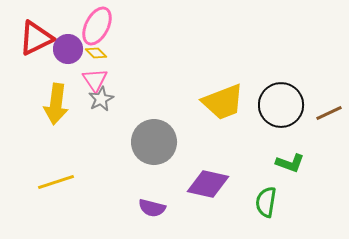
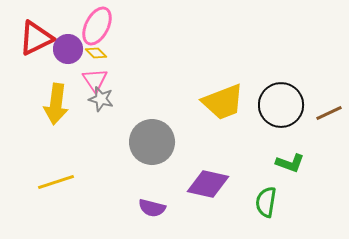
gray star: rotated 30 degrees counterclockwise
gray circle: moved 2 px left
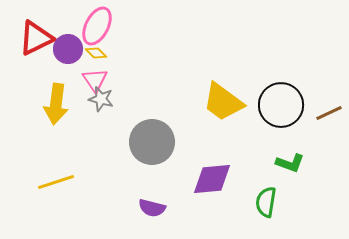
yellow trapezoid: rotated 57 degrees clockwise
purple diamond: moved 4 px right, 5 px up; rotated 18 degrees counterclockwise
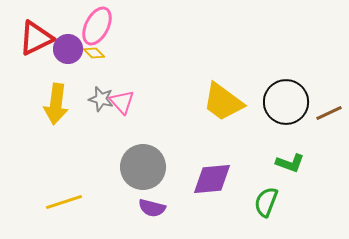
yellow diamond: moved 2 px left
pink triangle: moved 27 px right, 22 px down; rotated 8 degrees counterclockwise
black circle: moved 5 px right, 3 px up
gray circle: moved 9 px left, 25 px down
yellow line: moved 8 px right, 20 px down
green semicircle: rotated 12 degrees clockwise
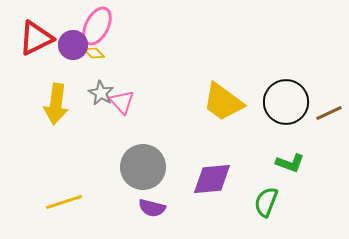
purple circle: moved 5 px right, 4 px up
gray star: moved 6 px up; rotated 15 degrees clockwise
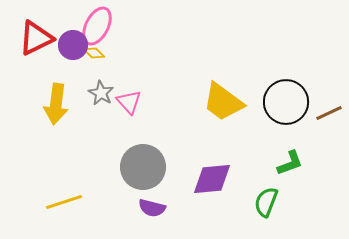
pink triangle: moved 7 px right
green L-shape: rotated 40 degrees counterclockwise
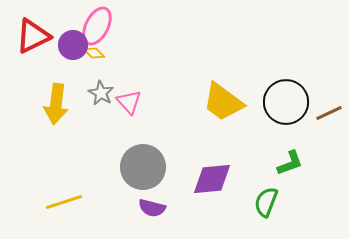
red triangle: moved 3 px left, 2 px up
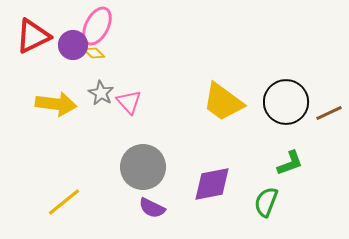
yellow arrow: rotated 90 degrees counterclockwise
purple diamond: moved 5 px down; rotated 6 degrees counterclockwise
yellow line: rotated 21 degrees counterclockwise
purple semicircle: rotated 12 degrees clockwise
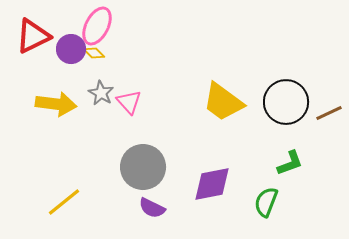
purple circle: moved 2 px left, 4 px down
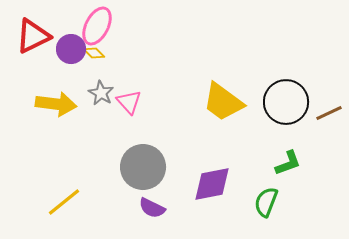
green L-shape: moved 2 px left
